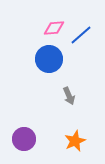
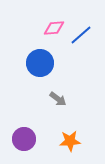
blue circle: moved 9 px left, 4 px down
gray arrow: moved 11 px left, 3 px down; rotated 30 degrees counterclockwise
orange star: moved 5 px left; rotated 20 degrees clockwise
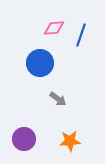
blue line: rotated 30 degrees counterclockwise
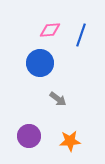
pink diamond: moved 4 px left, 2 px down
purple circle: moved 5 px right, 3 px up
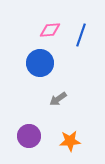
gray arrow: rotated 108 degrees clockwise
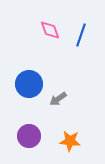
pink diamond: rotated 75 degrees clockwise
blue circle: moved 11 px left, 21 px down
orange star: rotated 10 degrees clockwise
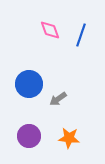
orange star: moved 1 px left, 3 px up
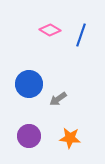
pink diamond: rotated 40 degrees counterclockwise
orange star: moved 1 px right
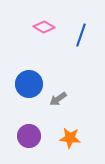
pink diamond: moved 6 px left, 3 px up
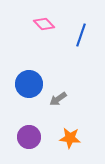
pink diamond: moved 3 px up; rotated 15 degrees clockwise
purple circle: moved 1 px down
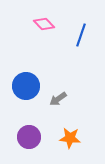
blue circle: moved 3 px left, 2 px down
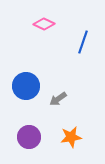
pink diamond: rotated 20 degrees counterclockwise
blue line: moved 2 px right, 7 px down
orange star: moved 1 px right, 1 px up; rotated 15 degrees counterclockwise
